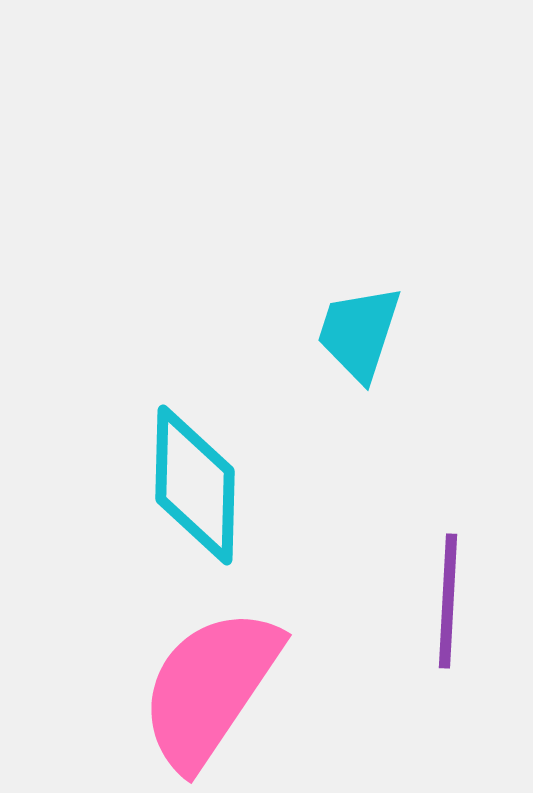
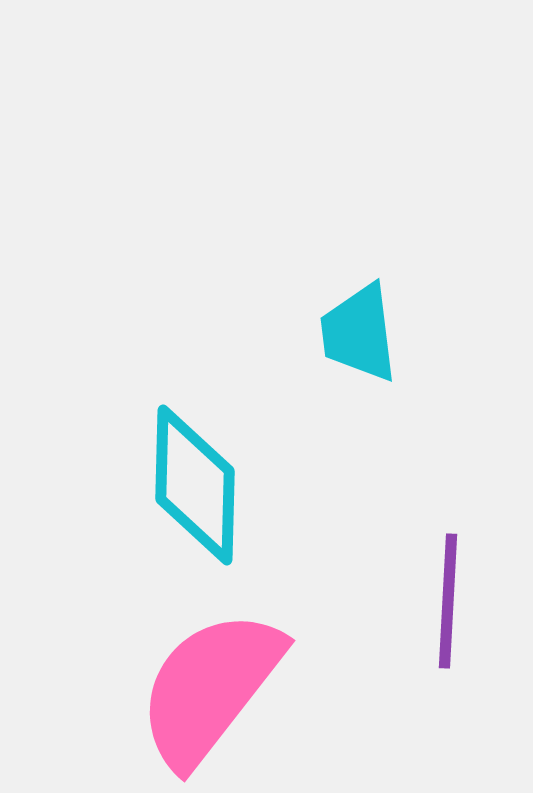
cyan trapezoid: rotated 25 degrees counterclockwise
pink semicircle: rotated 4 degrees clockwise
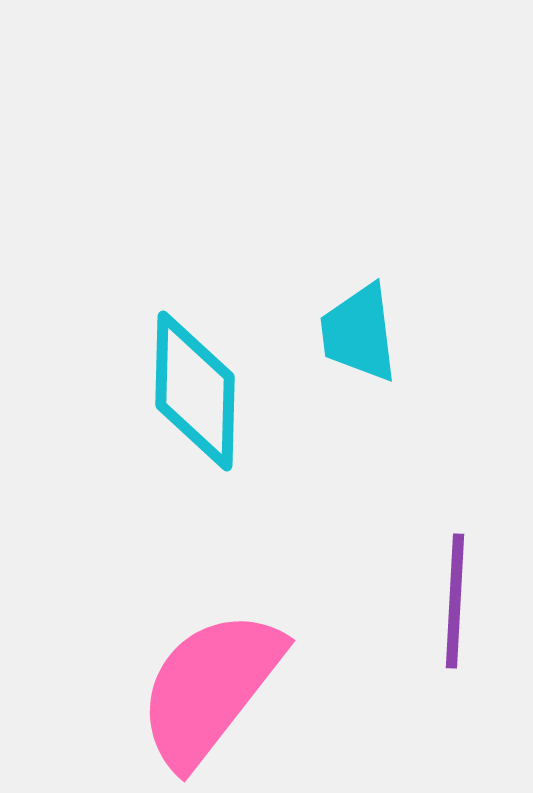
cyan diamond: moved 94 px up
purple line: moved 7 px right
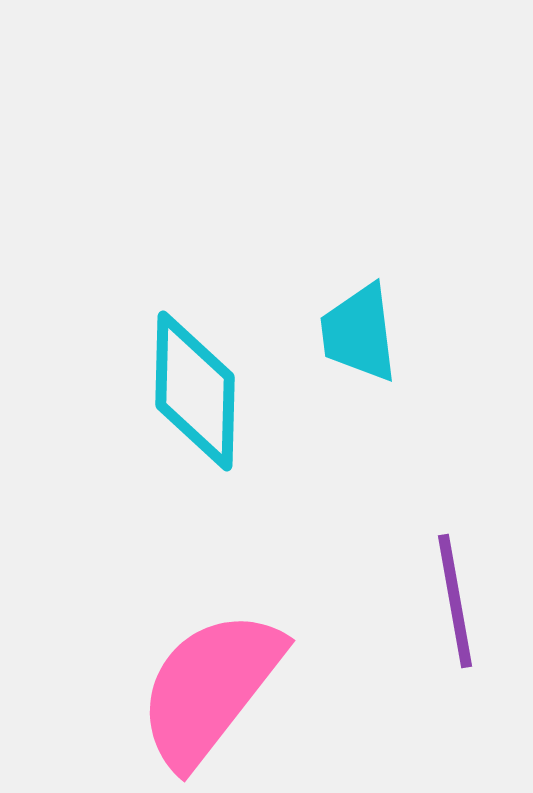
purple line: rotated 13 degrees counterclockwise
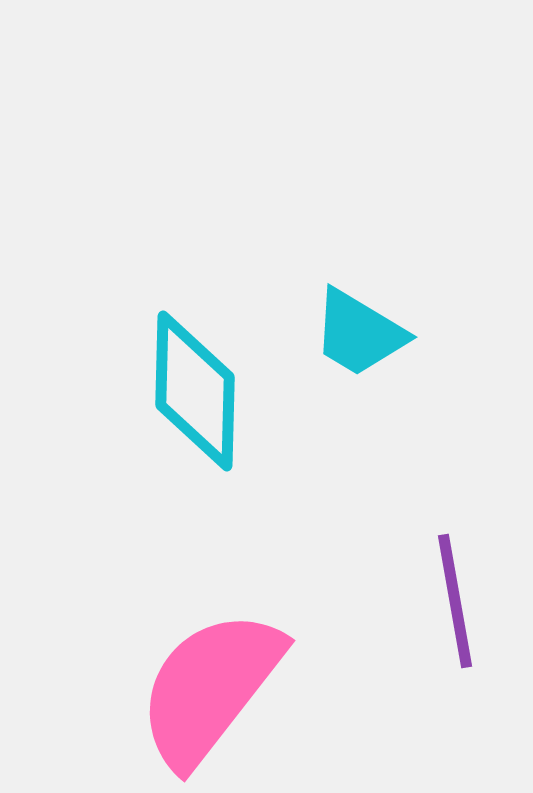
cyan trapezoid: rotated 52 degrees counterclockwise
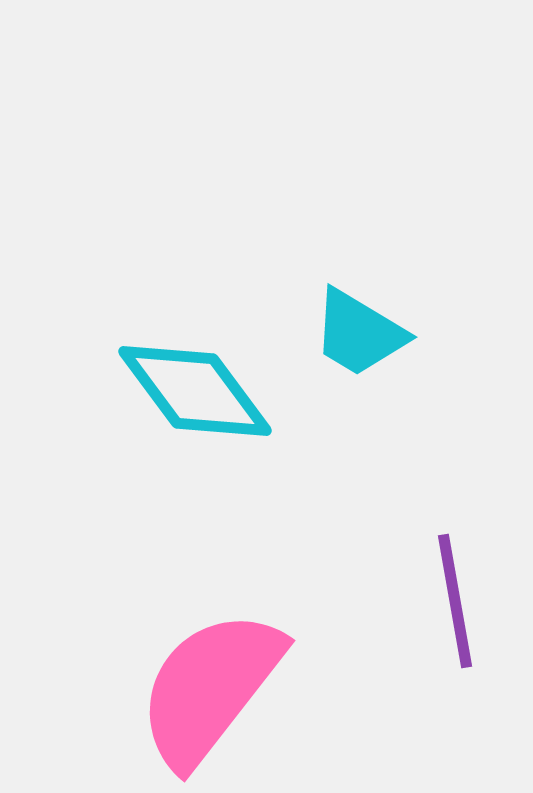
cyan diamond: rotated 38 degrees counterclockwise
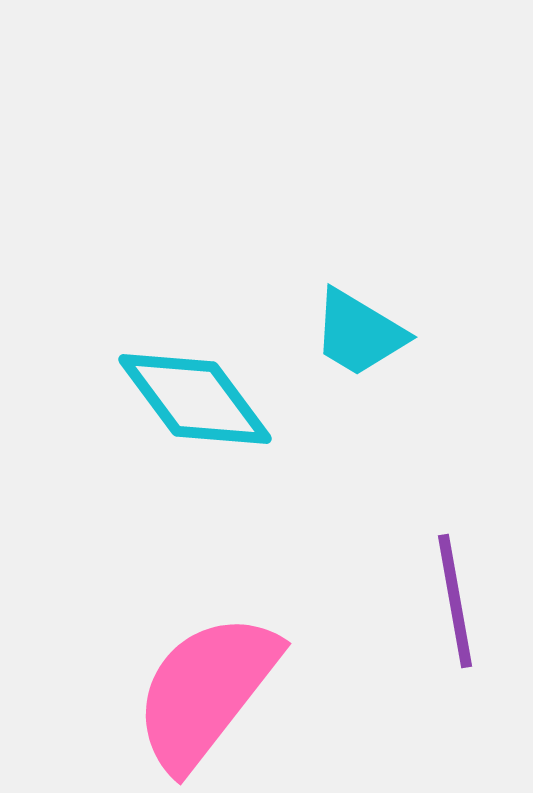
cyan diamond: moved 8 px down
pink semicircle: moved 4 px left, 3 px down
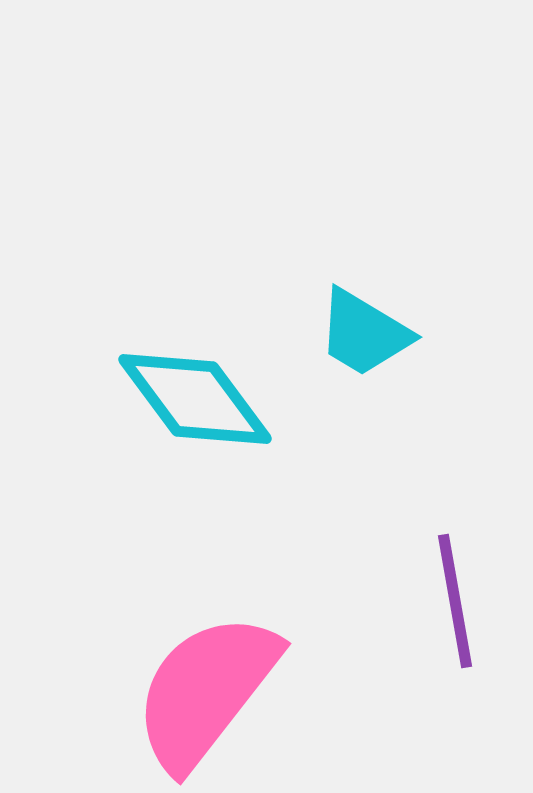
cyan trapezoid: moved 5 px right
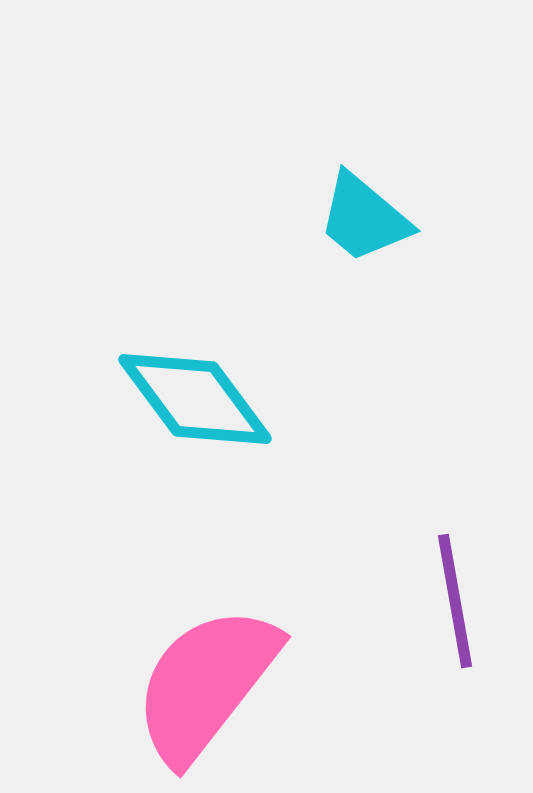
cyan trapezoid: moved 115 px up; rotated 9 degrees clockwise
pink semicircle: moved 7 px up
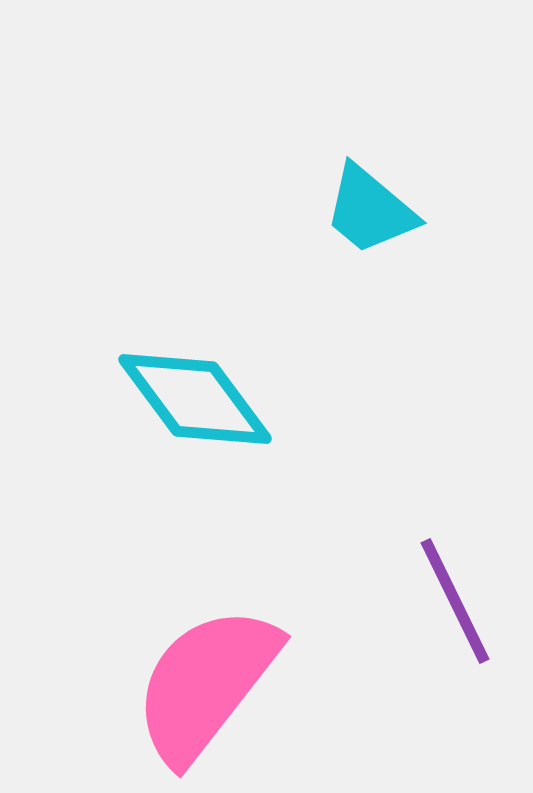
cyan trapezoid: moved 6 px right, 8 px up
purple line: rotated 16 degrees counterclockwise
